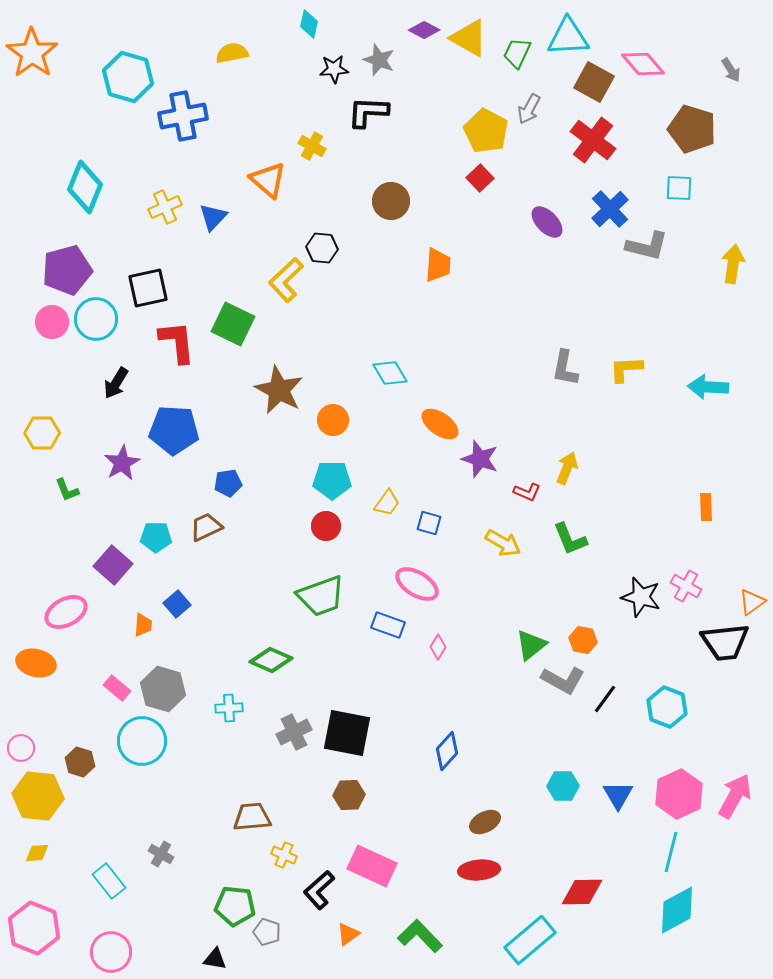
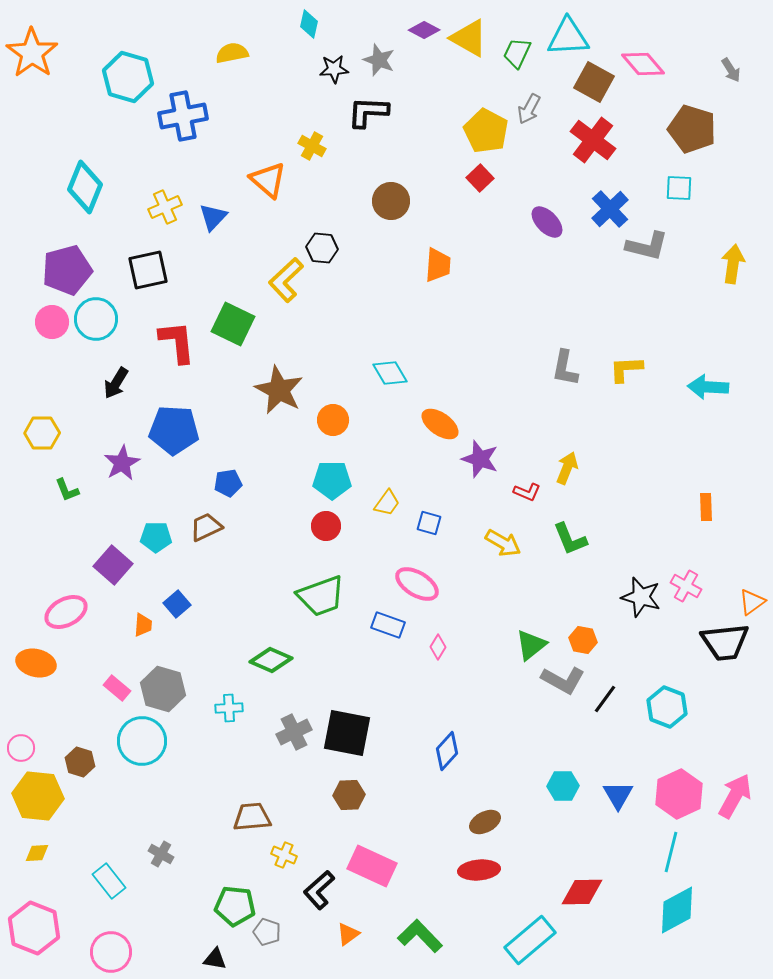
black square at (148, 288): moved 18 px up
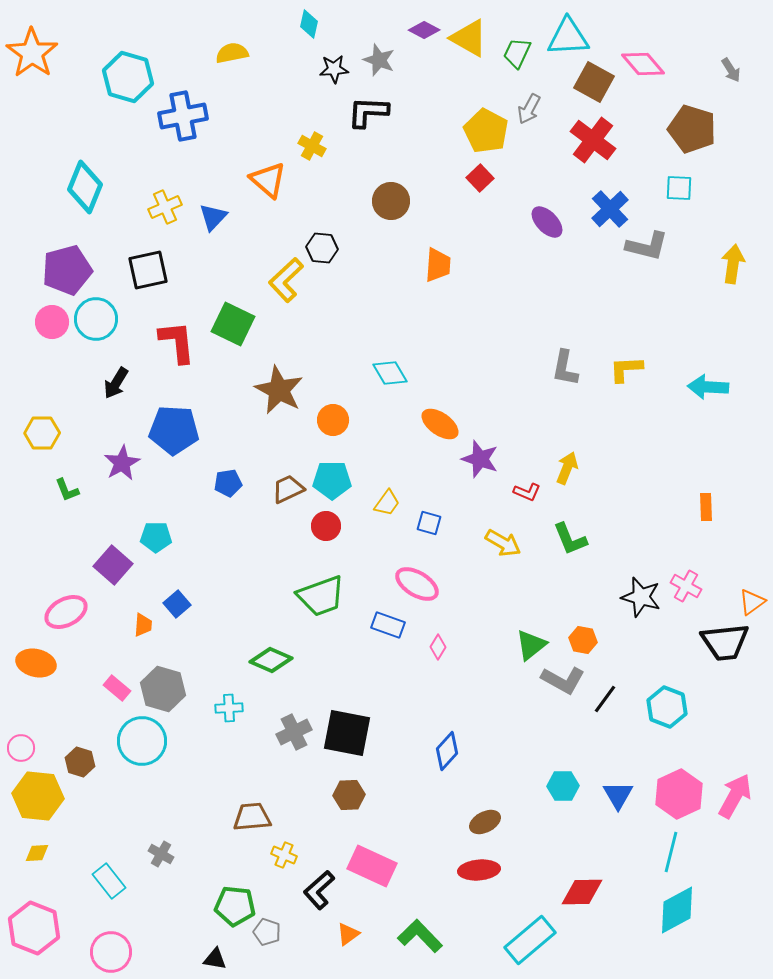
brown trapezoid at (206, 527): moved 82 px right, 38 px up
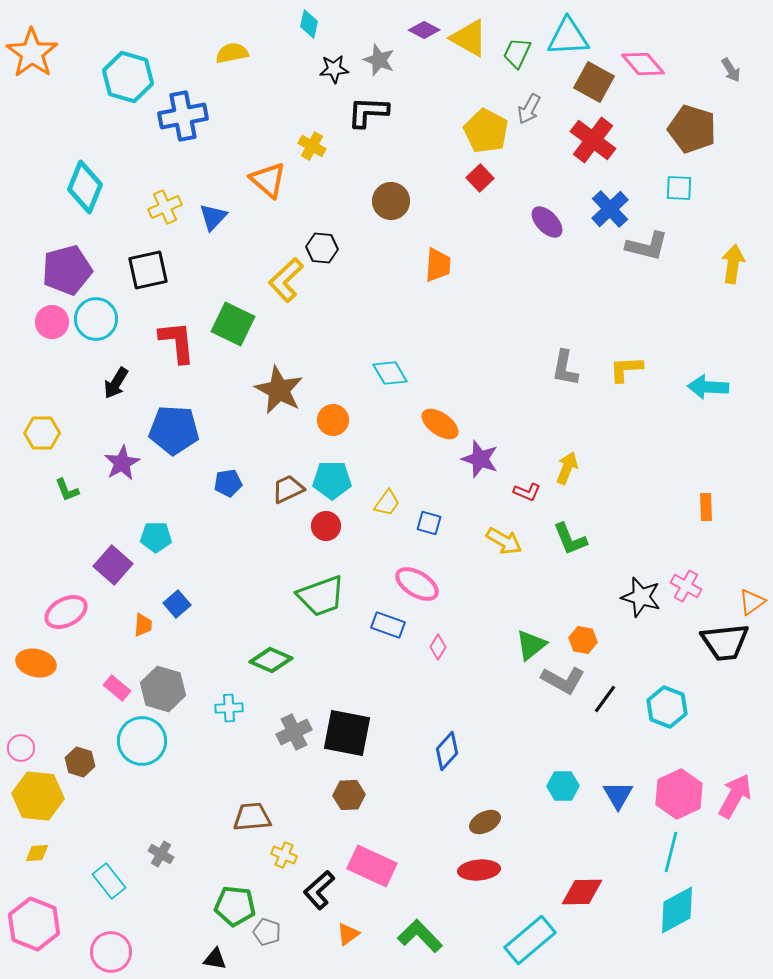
yellow arrow at (503, 543): moved 1 px right, 2 px up
pink hexagon at (34, 928): moved 4 px up
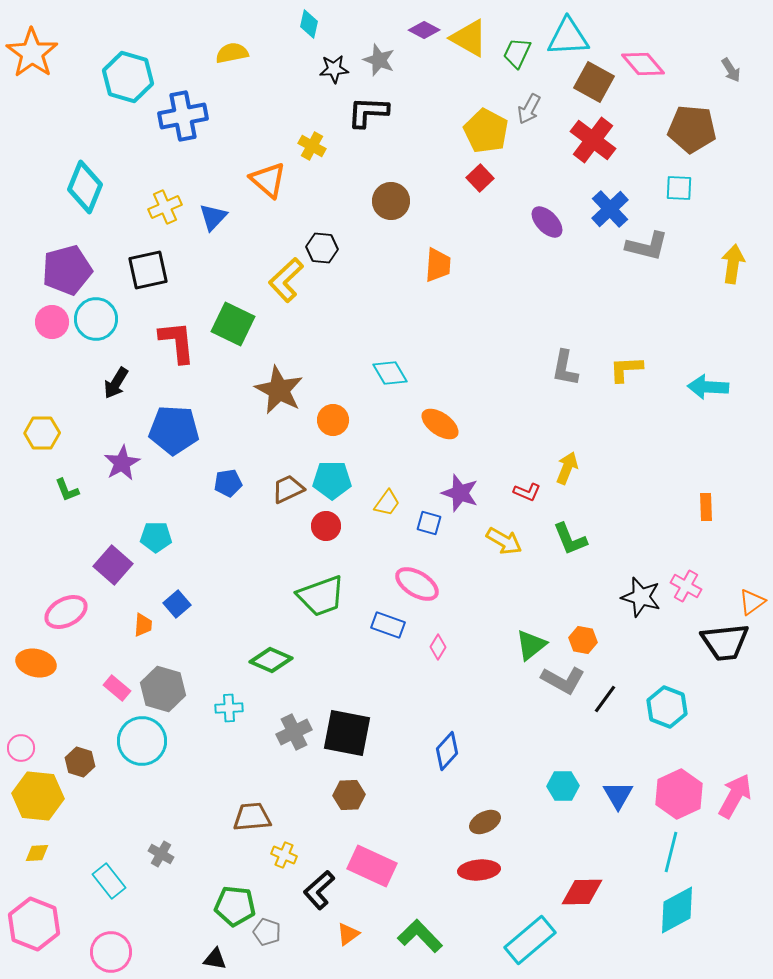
brown pentagon at (692, 129): rotated 12 degrees counterclockwise
purple star at (480, 459): moved 20 px left, 34 px down
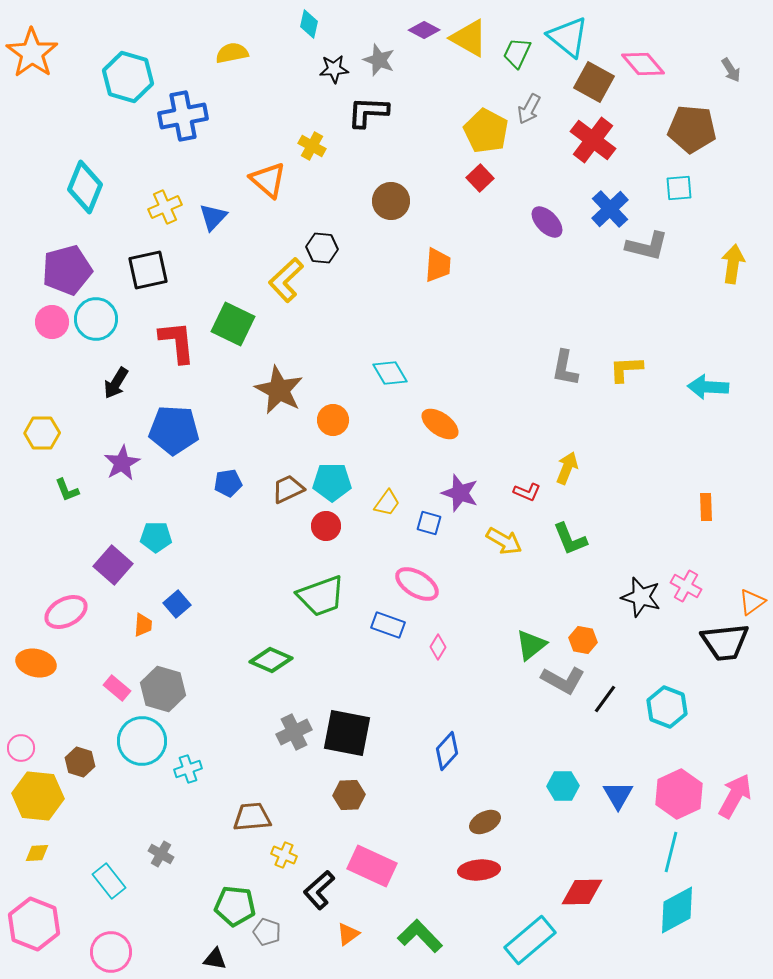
cyan triangle at (568, 37): rotated 42 degrees clockwise
cyan square at (679, 188): rotated 8 degrees counterclockwise
cyan pentagon at (332, 480): moved 2 px down
cyan cross at (229, 708): moved 41 px left, 61 px down; rotated 16 degrees counterclockwise
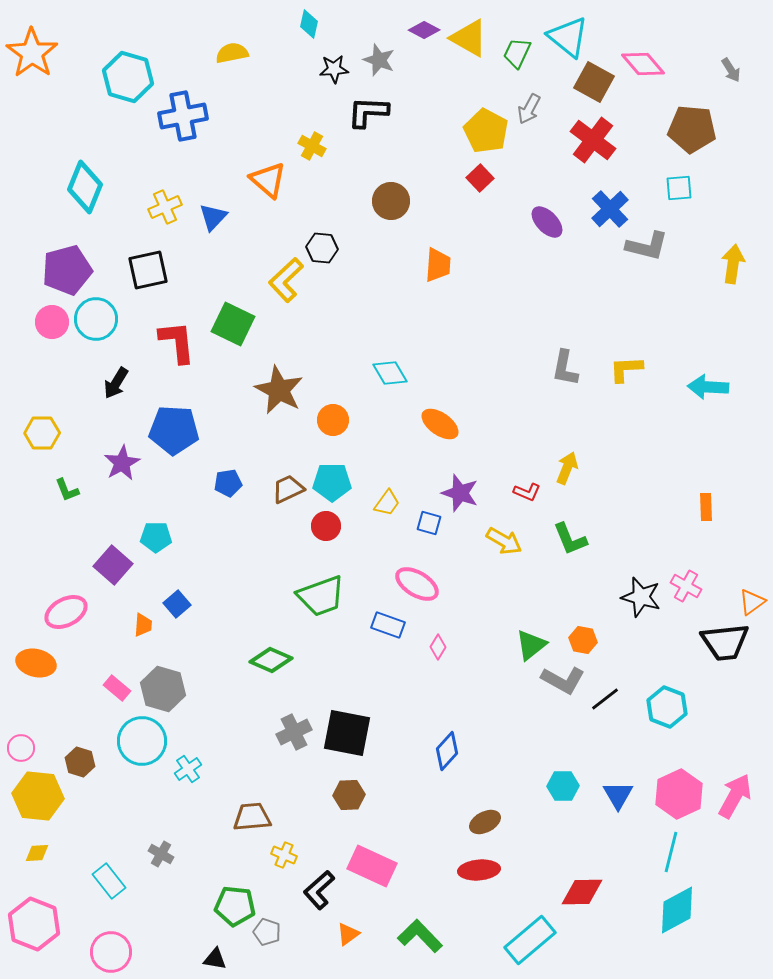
black line at (605, 699): rotated 16 degrees clockwise
cyan cross at (188, 769): rotated 16 degrees counterclockwise
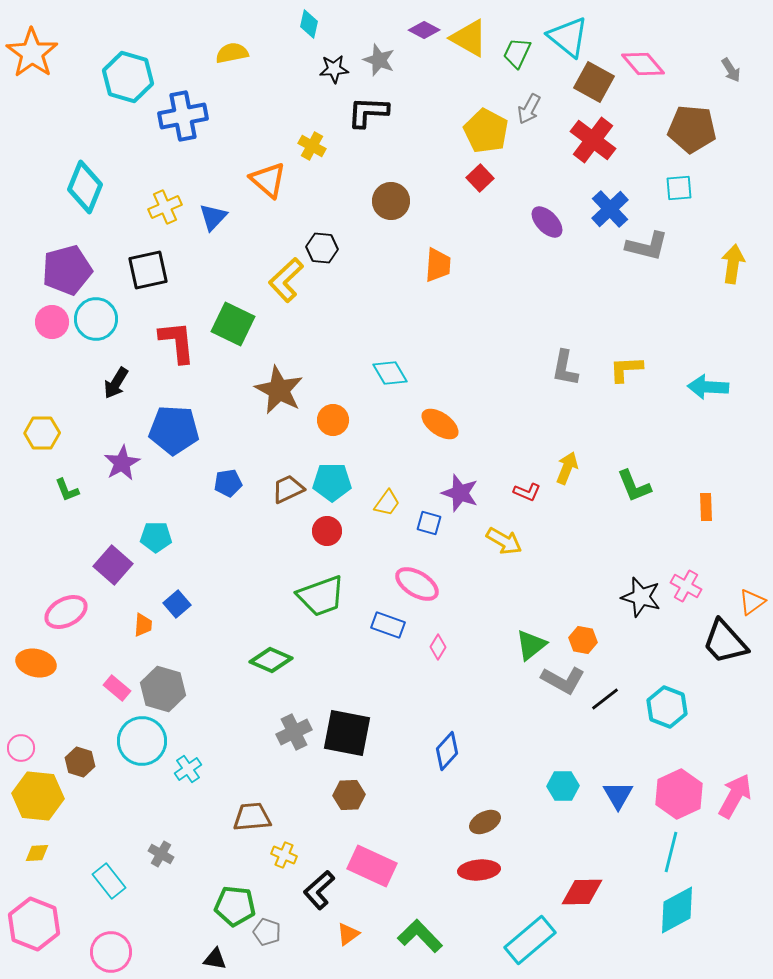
red circle at (326, 526): moved 1 px right, 5 px down
green L-shape at (570, 539): moved 64 px right, 53 px up
black trapezoid at (725, 642): rotated 54 degrees clockwise
